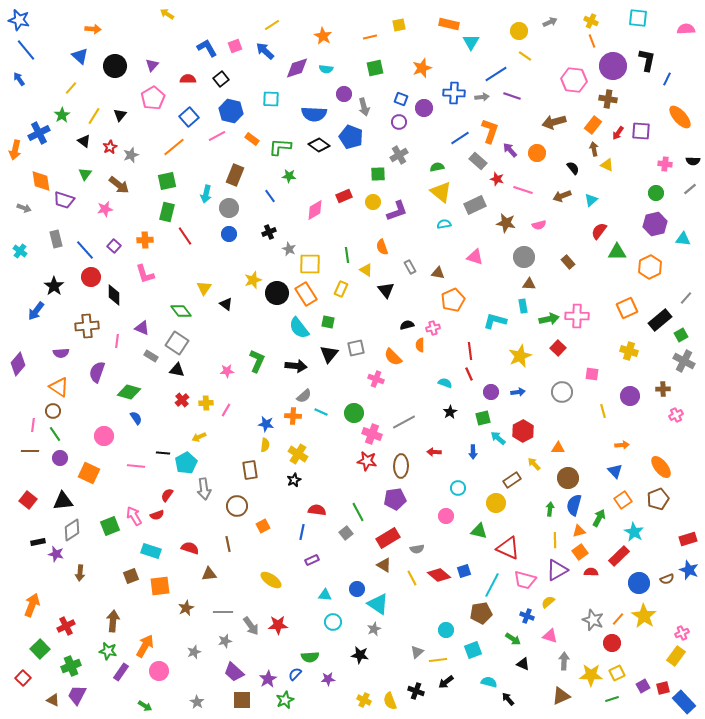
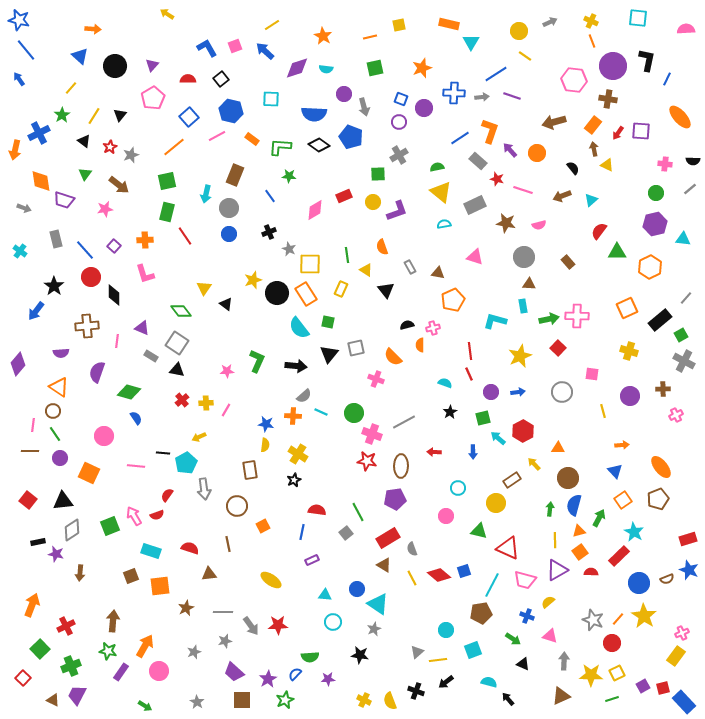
gray semicircle at (417, 549): moved 5 px left; rotated 80 degrees clockwise
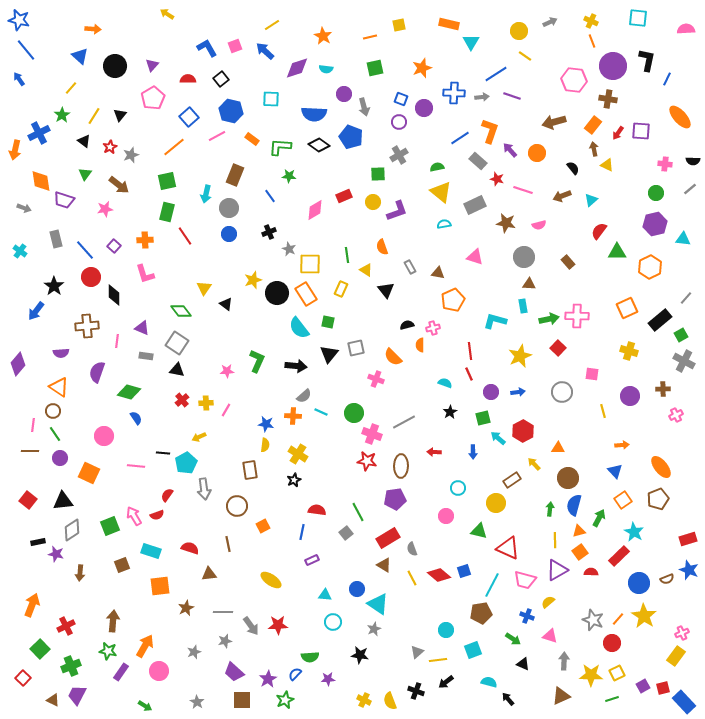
gray rectangle at (151, 356): moved 5 px left; rotated 24 degrees counterclockwise
brown square at (131, 576): moved 9 px left, 11 px up
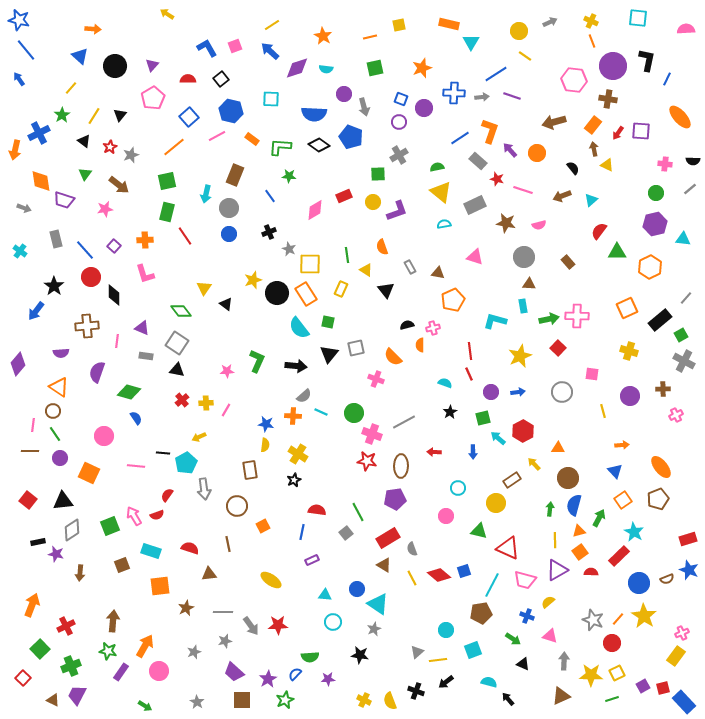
blue arrow at (265, 51): moved 5 px right
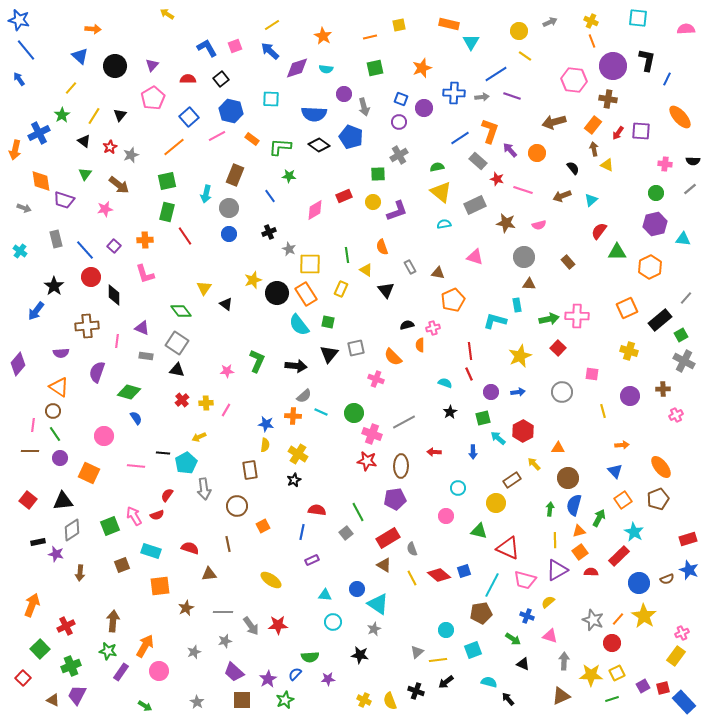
cyan rectangle at (523, 306): moved 6 px left, 1 px up
cyan semicircle at (299, 328): moved 3 px up
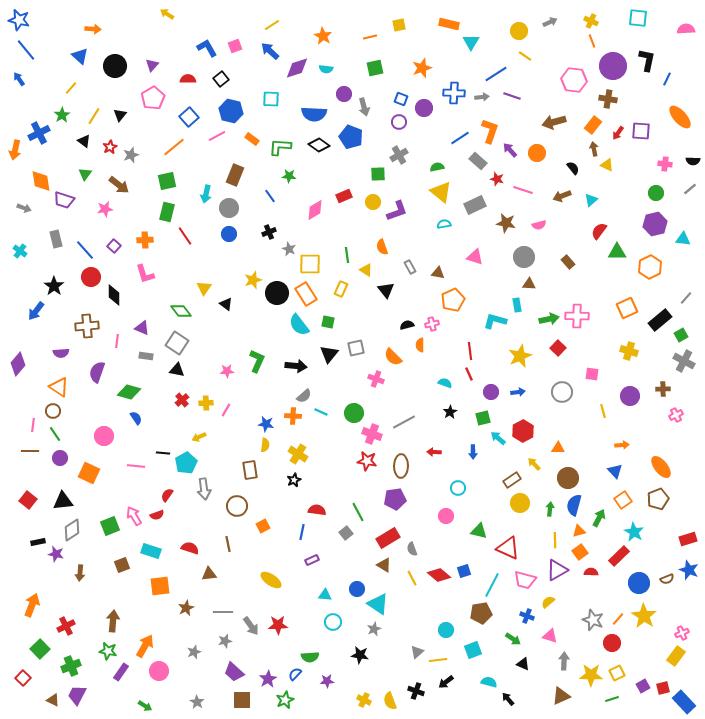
pink cross at (433, 328): moved 1 px left, 4 px up
yellow circle at (496, 503): moved 24 px right
purple star at (328, 679): moved 1 px left, 2 px down
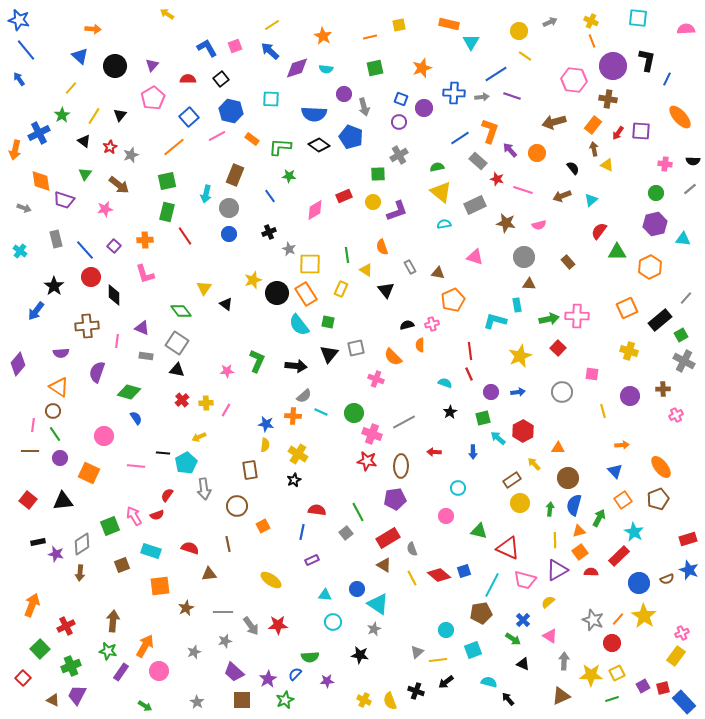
gray diamond at (72, 530): moved 10 px right, 14 px down
blue cross at (527, 616): moved 4 px left, 4 px down; rotated 24 degrees clockwise
pink triangle at (550, 636): rotated 14 degrees clockwise
